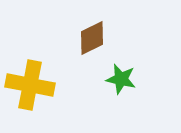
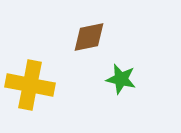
brown diamond: moved 3 px left, 1 px up; rotated 15 degrees clockwise
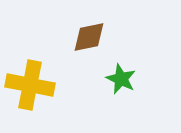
green star: rotated 12 degrees clockwise
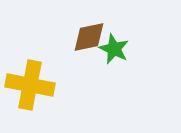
green star: moved 7 px left, 30 px up
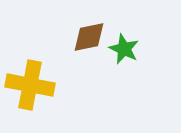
green star: moved 10 px right
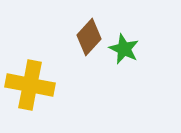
brown diamond: rotated 36 degrees counterclockwise
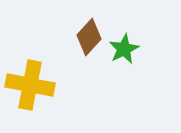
green star: rotated 20 degrees clockwise
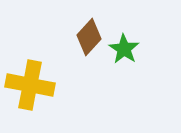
green star: rotated 12 degrees counterclockwise
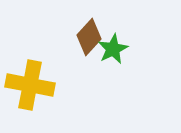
green star: moved 11 px left; rotated 12 degrees clockwise
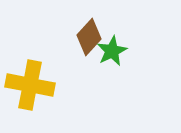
green star: moved 1 px left, 2 px down
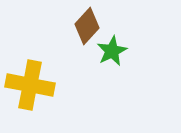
brown diamond: moved 2 px left, 11 px up
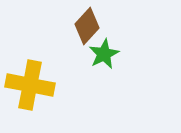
green star: moved 8 px left, 3 px down
